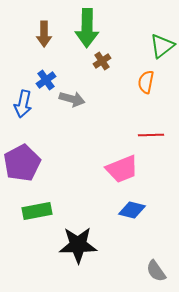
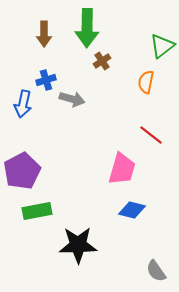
blue cross: rotated 18 degrees clockwise
red line: rotated 40 degrees clockwise
purple pentagon: moved 8 px down
pink trapezoid: rotated 52 degrees counterclockwise
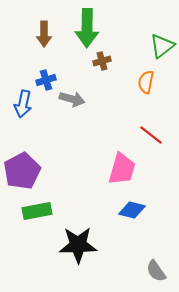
brown cross: rotated 18 degrees clockwise
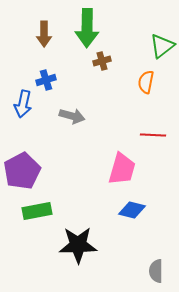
gray arrow: moved 17 px down
red line: moved 2 px right; rotated 35 degrees counterclockwise
gray semicircle: rotated 35 degrees clockwise
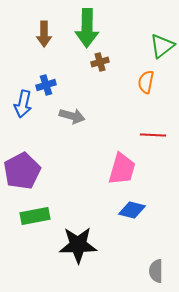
brown cross: moved 2 px left, 1 px down
blue cross: moved 5 px down
green rectangle: moved 2 px left, 5 px down
